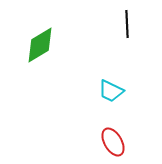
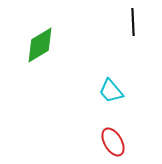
black line: moved 6 px right, 2 px up
cyan trapezoid: rotated 24 degrees clockwise
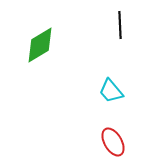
black line: moved 13 px left, 3 px down
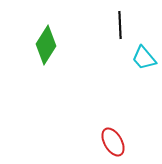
green diamond: moved 6 px right; rotated 27 degrees counterclockwise
cyan trapezoid: moved 33 px right, 33 px up
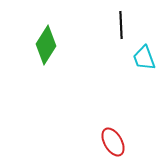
black line: moved 1 px right
cyan trapezoid: rotated 20 degrees clockwise
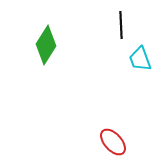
cyan trapezoid: moved 4 px left, 1 px down
red ellipse: rotated 12 degrees counterclockwise
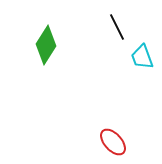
black line: moved 4 px left, 2 px down; rotated 24 degrees counterclockwise
cyan trapezoid: moved 2 px right, 2 px up
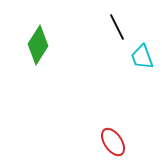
green diamond: moved 8 px left
red ellipse: rotated 8 degrees clockwise
